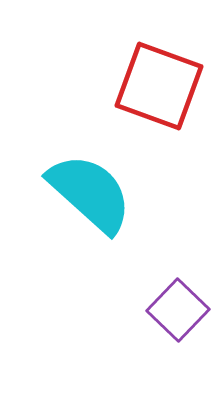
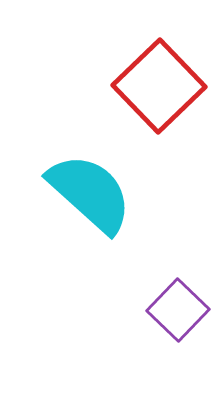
red square: rotated 26 degrees clockwise
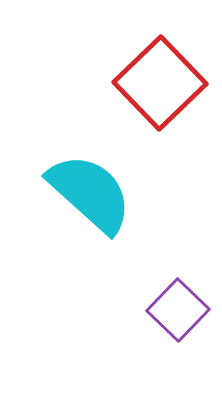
red square: moved 1 px right, 3 px up
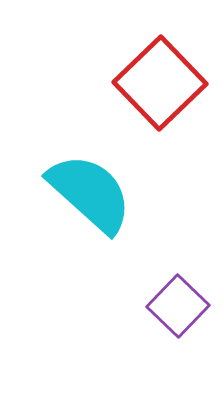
purple square: moved 4 px up
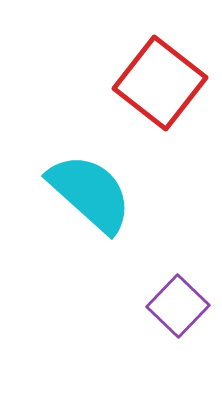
red square: rotated 8 degrees counterclockwise
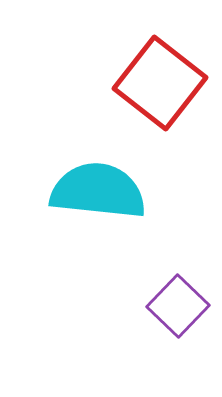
cyan semicircle: moved 8 px right, 2 px up; rotated 36 degrees counterclockwise
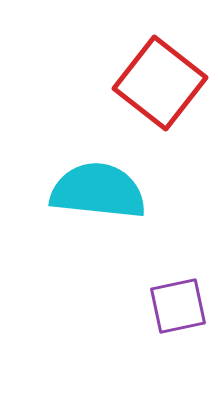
purple square: rotated 34 degrees clockwise
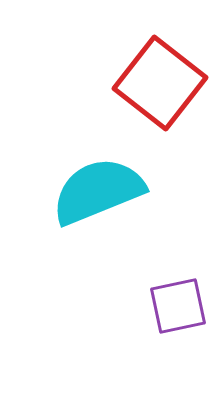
cyan semicircle: rotated 28 degrees counterclockwise
